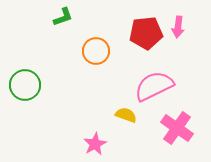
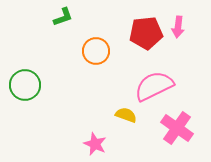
pink star: rotated 20 degrees counterclockwise
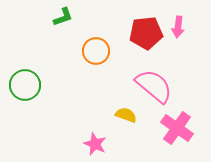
pink semicircle: rotated 66 degrees clockwise
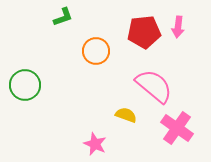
red pentagon: moved 2 px left, 1 px up
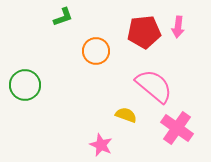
pink star: moved 6 px right, 1 px down
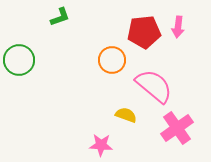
green L-shape: moved 3 px left
orange circle: moved 16 px right, 9 px down
green circle: moved 6 px left, 25 px up
pink cross: rotated 20 degrees clockwise
pink star: rotated 20 degrees counterclockwise
